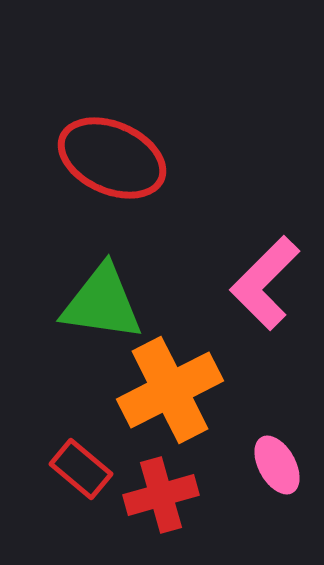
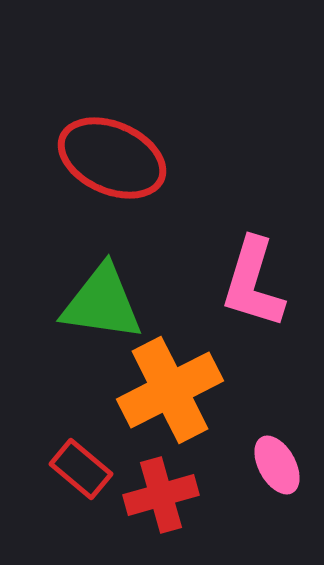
pink L-shape: moved 12 px left; rotated 28 degrees counterclockwise
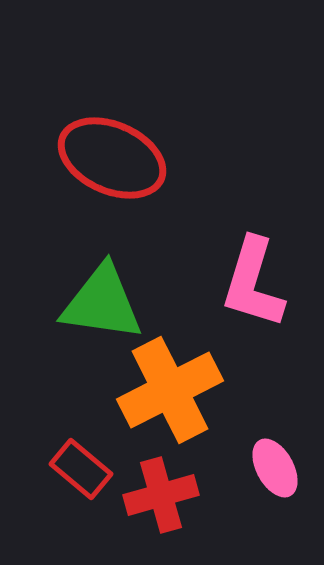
pink ellipse: moved 2 px left, 3 px down
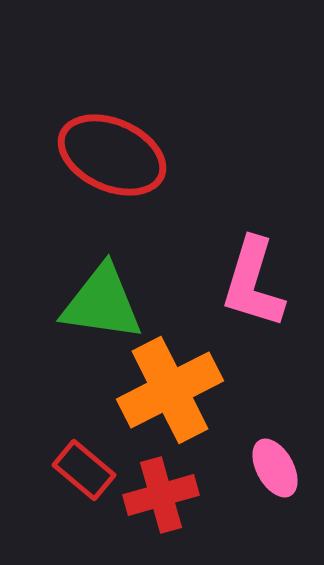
red ellipse: moved 3 px up
red rectangle: moved 3 px right, 1 px down
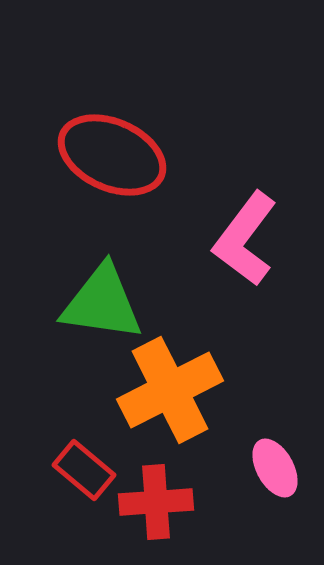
pink L-shape: moved 8 px left, 44 px up; rotated 20 degrees clockwise
red cross: moved 5 px left, 7 px down; rotated 12 degrees clockwise
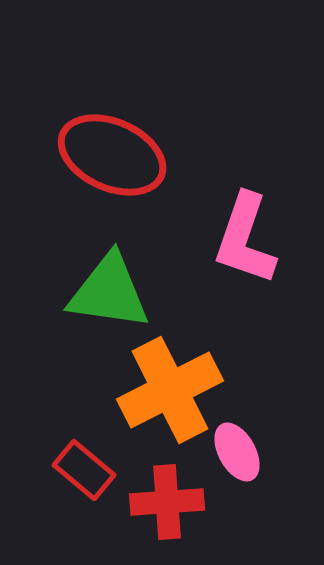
pink L-shape: rotated 18 degrees counterclockwise
green triangle: moved 7 px right, 11 px up
pink ellipse: moved 38 px left, 16 px up
red cross: moved 11 px right
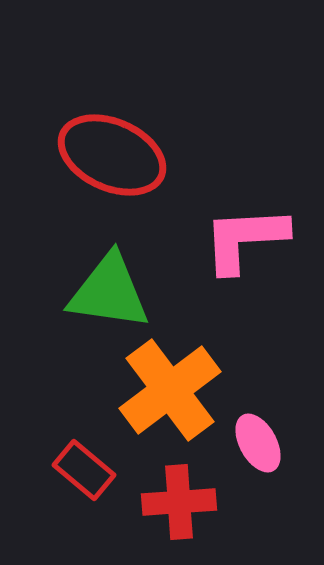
pink L-shape: rotated 68 degrees clockwise
orange cross: rotated 10 degrees counterclockwise
pink ellipse: moved 21 px right, 9 px up
red cross: moved 12 px right
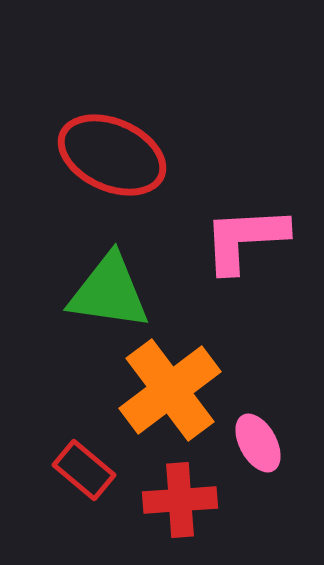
red cross: moved 1 px right, 2 px up
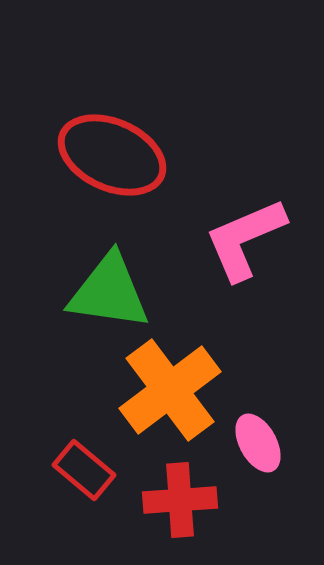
pink L-shape: rotated 20 degrees counterclockwise
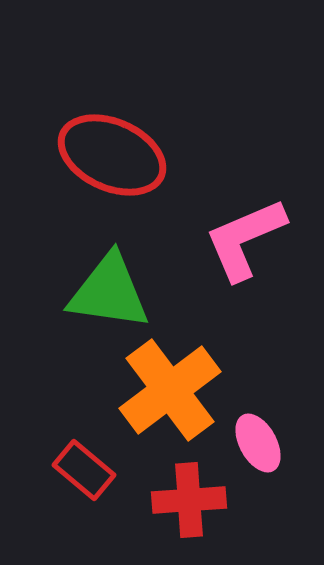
red cross: moved 9 px right
